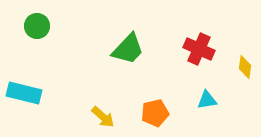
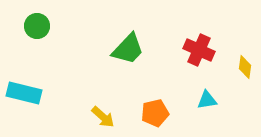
red cross: moved 1 px down
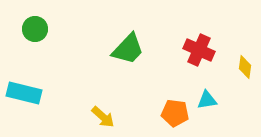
green circle: moved 2 px left, 3 px down
orange pentagon: moved 20 px right; rotated 20 degrees clockwise
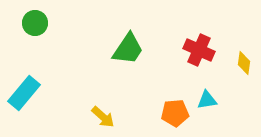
green circle: moved 6 px up
green trapezoid: rotated 9 degrees counterclockwise
yellow diamond: moved 1 px left, 4 px up
cyan rectangle: rotated 64 degrees counterclockwise
orange pentagon: rotated 12 degrees counterclockwise
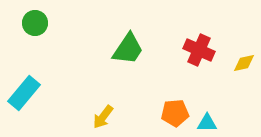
yellow diamond: rotated 70 degrees clockwise
cyan triangle: moved 23 px down; rotated 10 degrees clockwise
yellow arrow: rotated 85 degrees clockwise
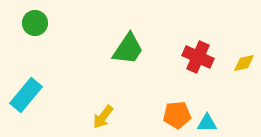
red cross: moved 1 px left, 7 px down
cyan rectangle: moved 2 px right, 2 px down
orange pentagon: moved 2 px right, 2 px down
